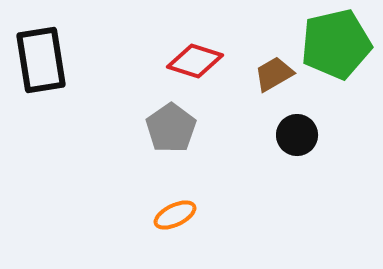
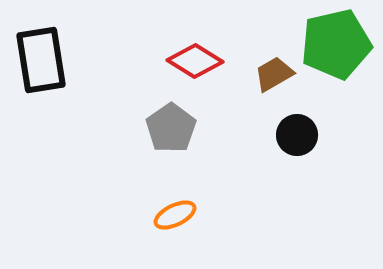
red diamond: rotated 14 degrees clockwise
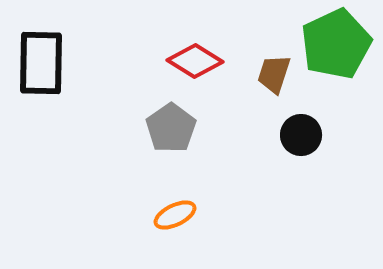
green pentagon: rotated 12 degrees counterclockwise
black rectangle: moved 3 px down; rotated 10 degrees clockwise
brown trapezoid: rotated 42 degrees counterclockwise
black circle: moved 4 px right
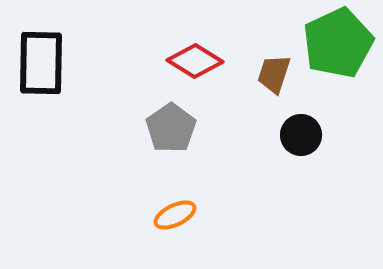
green pentagon: moved 2 px right, 1 px up
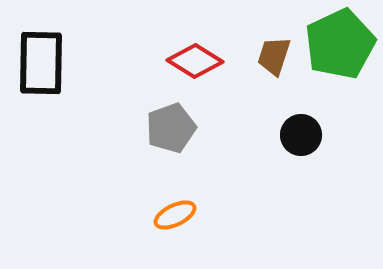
green pentagon: moved 2 px right, 1 px down
brown trapezoid: moved 18 px up
gray pentagon: rotated 15 degrees clockwise
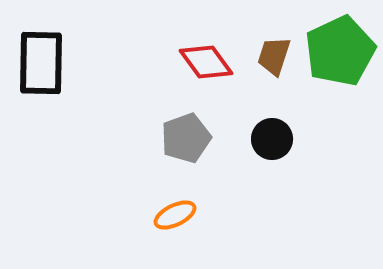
green pentagon: moved 7 px down
red diamond: moved 11 px right, 1 px down; rotated 22 degrees clockwise
gray pentagon: moved 15 px right, 10 px down
black circle: moved 29 px left, 4 px down
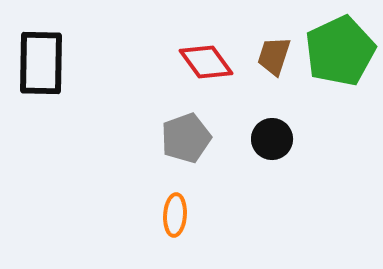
orange ellipse: rotated 60 degrees counterclockwise
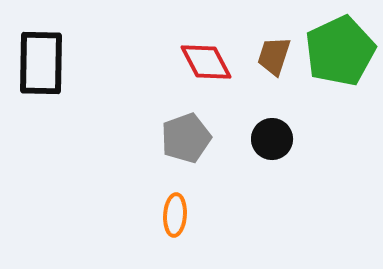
red diamond: rotated 8 degrees clockwise
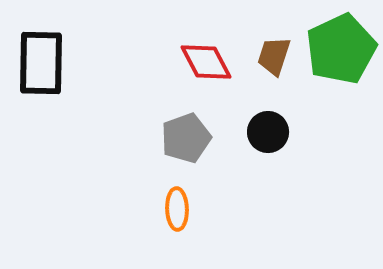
green pentagon: moved 1 px right, 2 px up
black circle: moved 4 px left, 7 px up
orange ellipse: moved 2 px right, 6 px up; rotated 6 degrees counterclockwise
